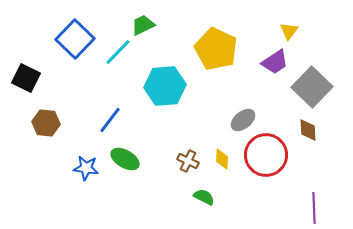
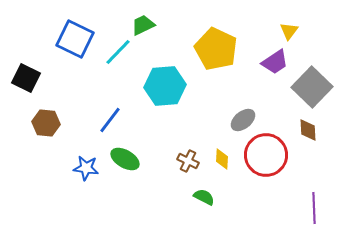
blue square: rotated 18 degrees counterclockwise
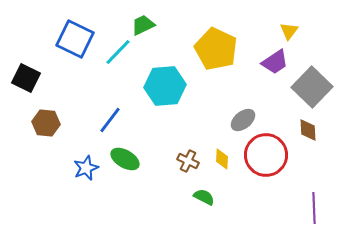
blue star: rotated 30 degrees counterclockwise
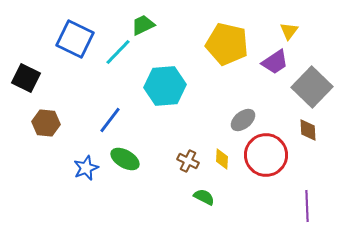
yellow pentagon: moved 11 px right, 5 px up; rotated 12 degrees counterclockwise
purple line: moved 7 px left, 2 px up
